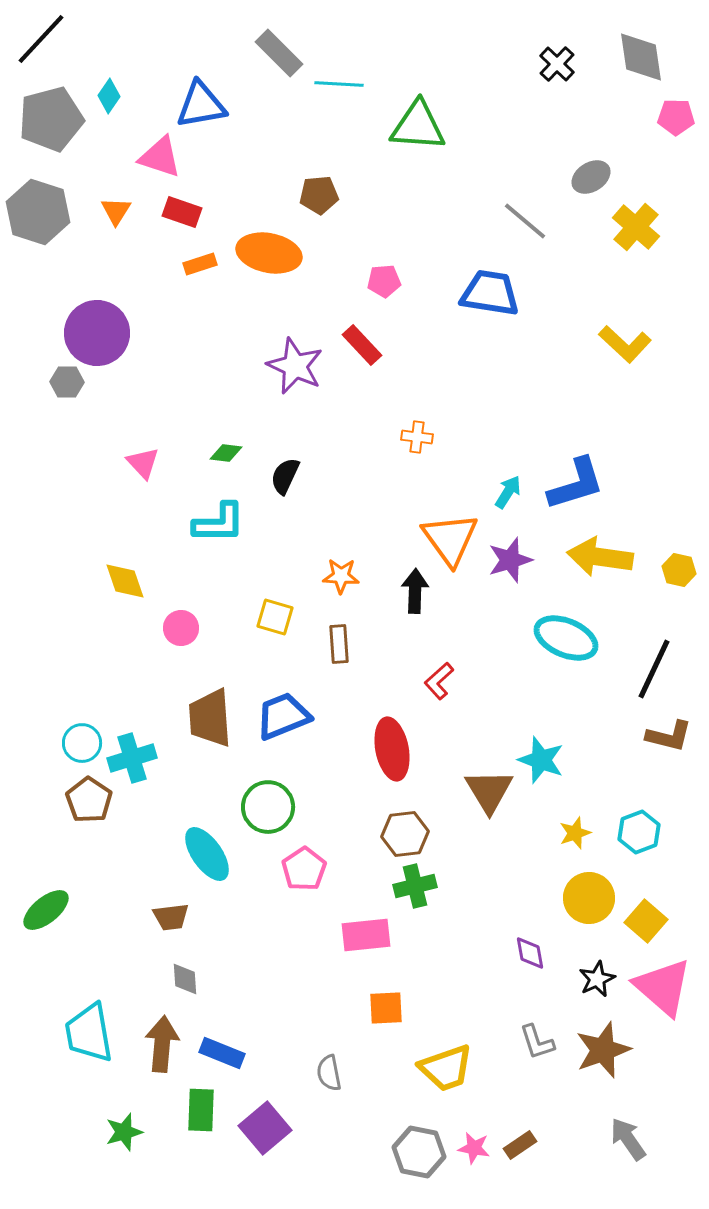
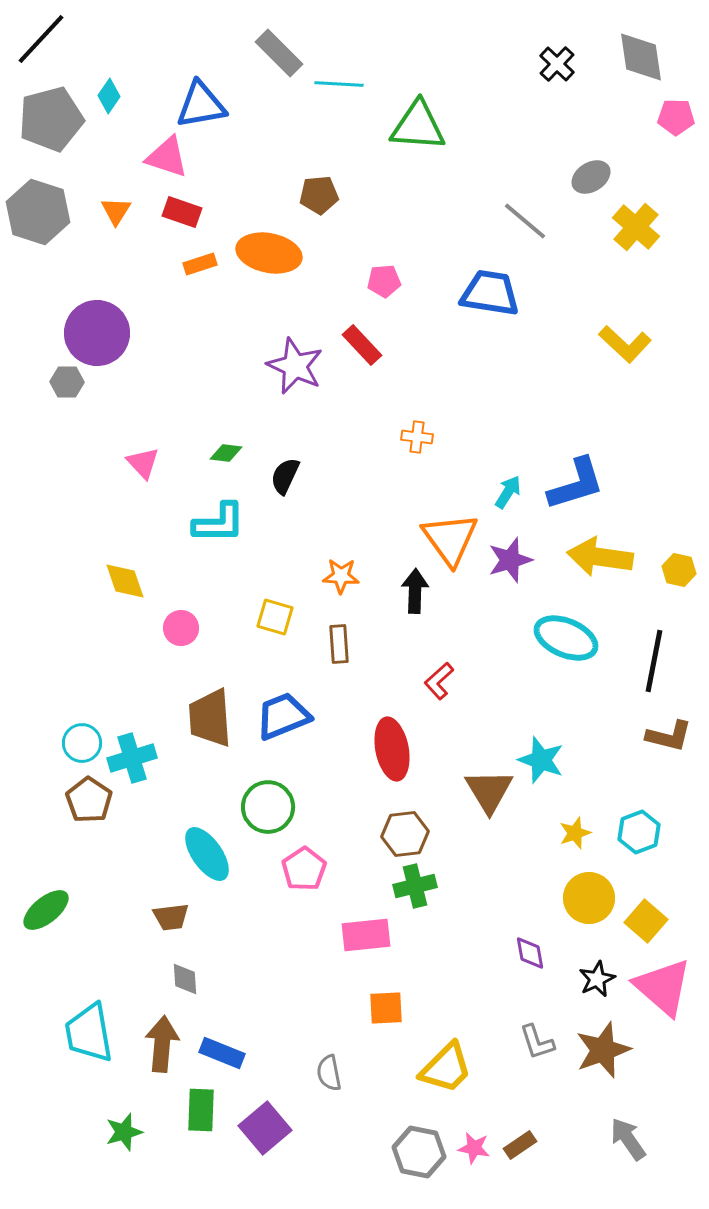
pink triangle at (160, 157): moved 7 px right
black line at (654, 669): moved 8 px up; rotated 14 degrees counterclockwise
yellow trapezoid at (446, 1068): rotated 26 degrees counterclockwise
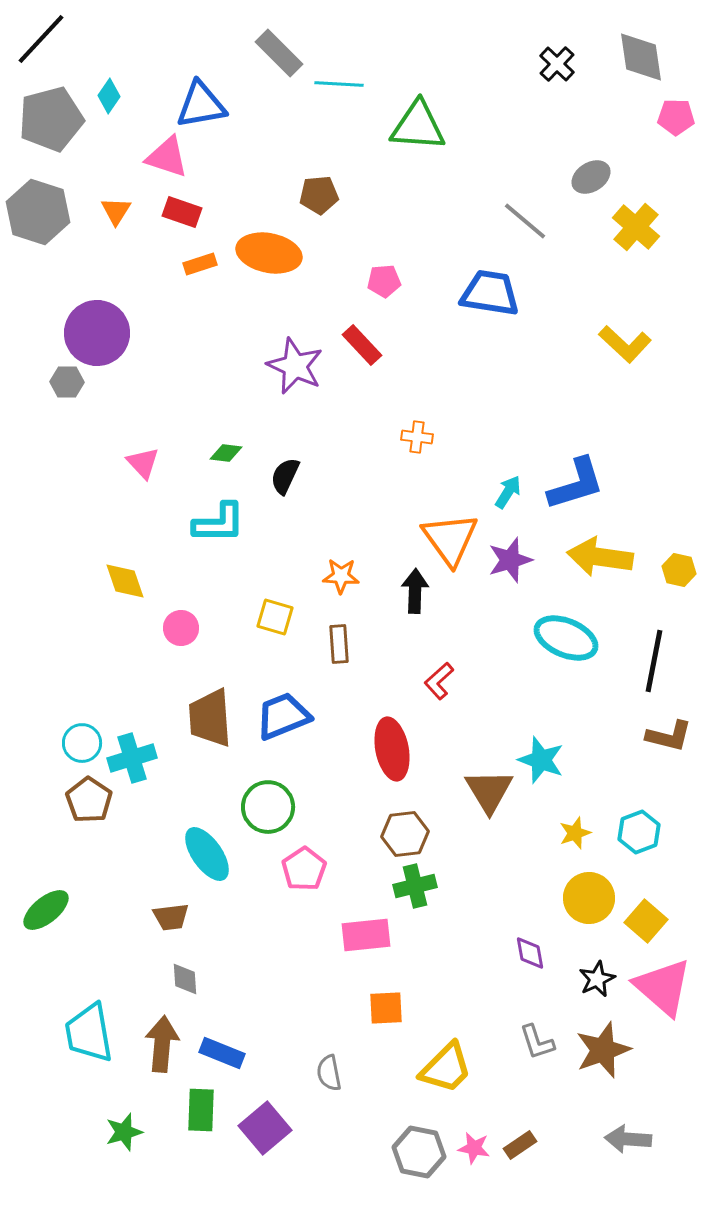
gray arrow at (628, 1139): rotated 51 degrees counterclockwise
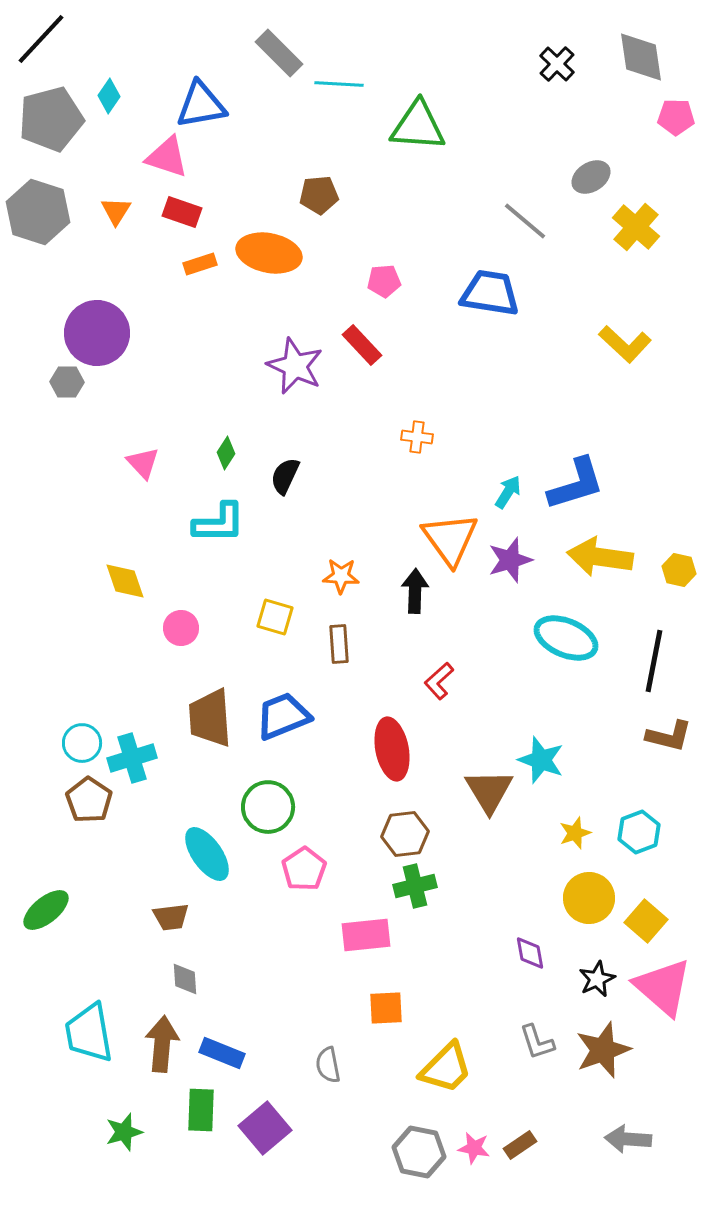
green diamond at (226, 453): rotated 64 degrees counterclockwise
gray semicircle at (329, 1073): moved 1 px left, 8 px up
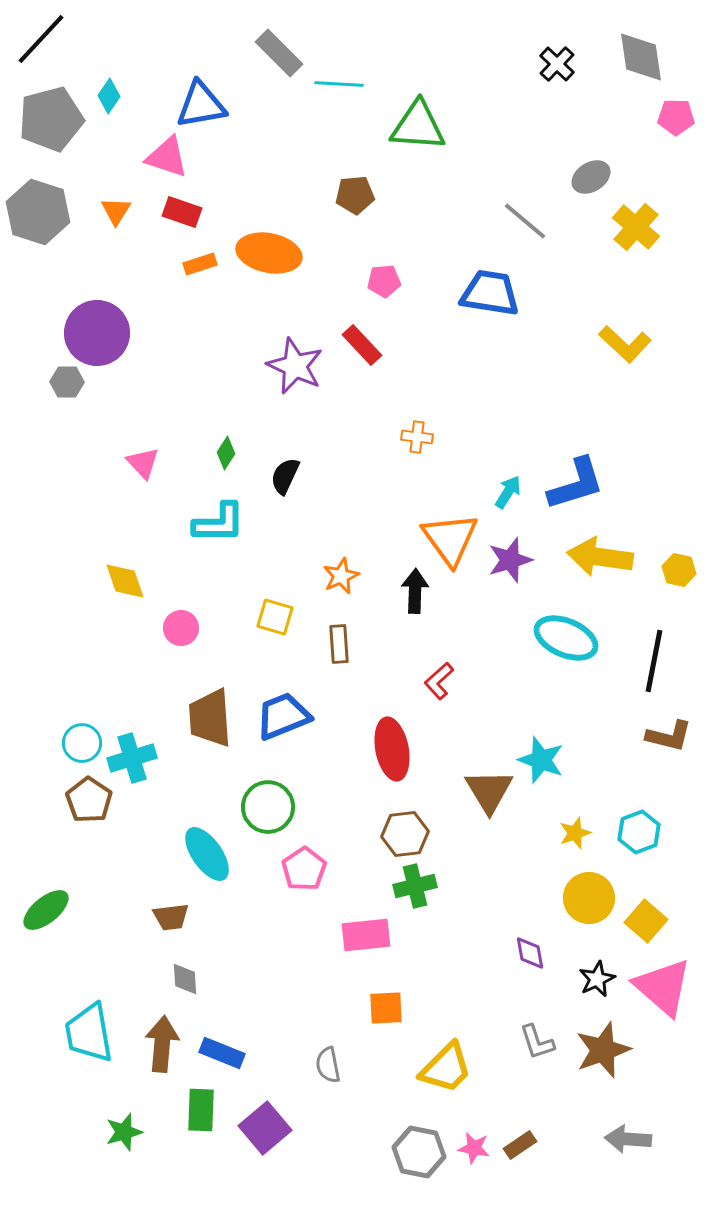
brown pentagon at (319, 195): moved 36 px right
orange star at (341, 576): rotated 27 degrees counterclockwise
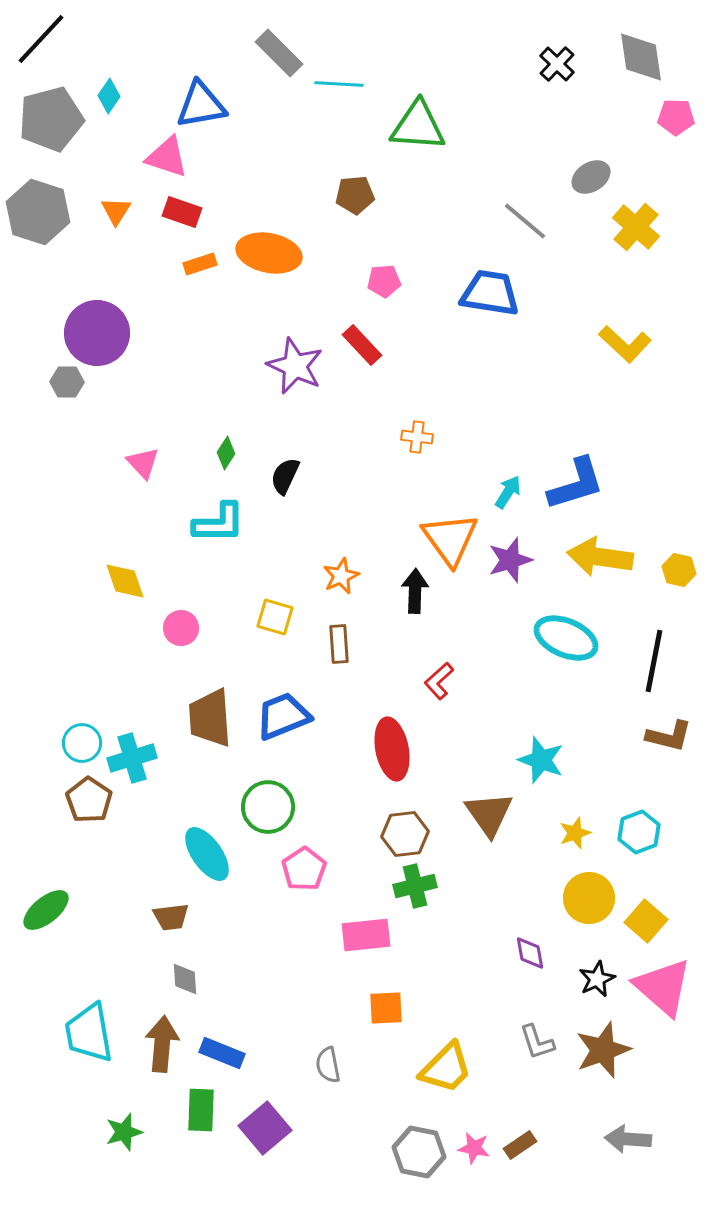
brown triangle at (489, 791): moved 23 px down; rotated 4 degrees counterclockwise
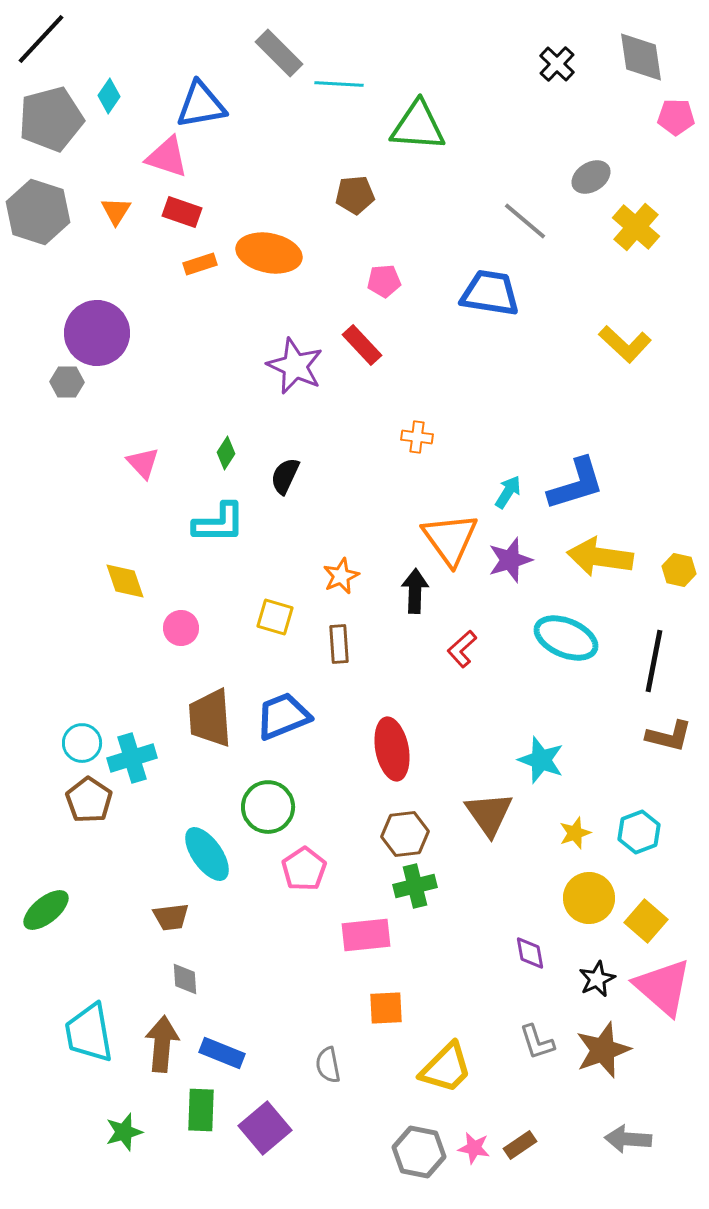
red L-shape at (439, 681): moved 23 px right, 32 px up
